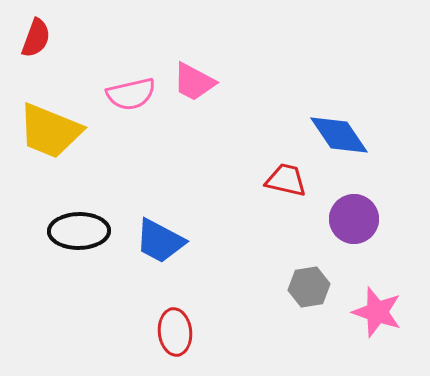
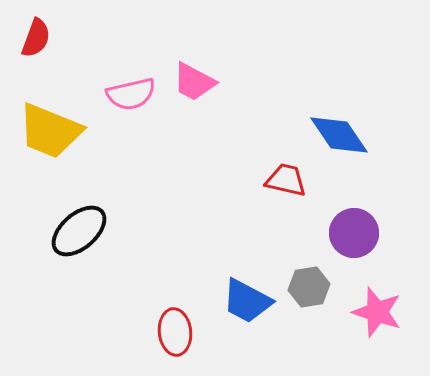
purple circle: moved 14 px down
black ellipse: rotated 40 degrees counterclockwise
blue trapezoid: moved 87 px right, 60 px down
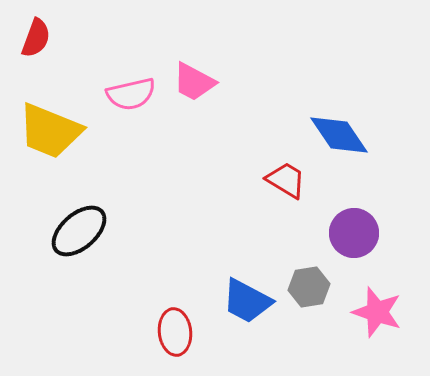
red trapezoid: rotated 18 degrees clockwise
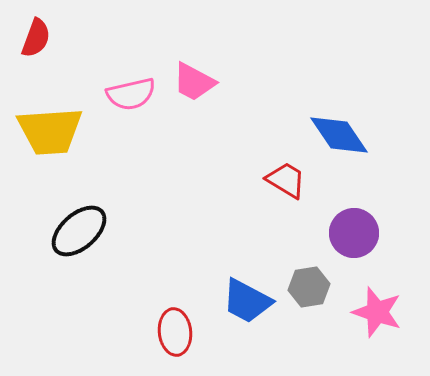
yellow trapezoid: rotated 26 degrees counterclockwise
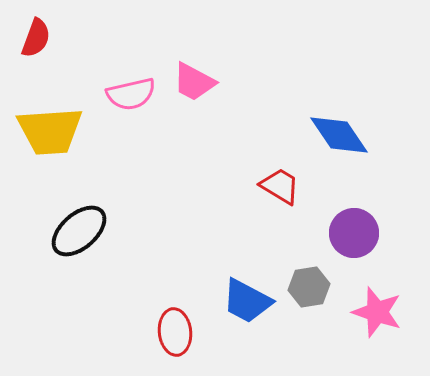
red trapezoid: moved 6 px left, 6 px down
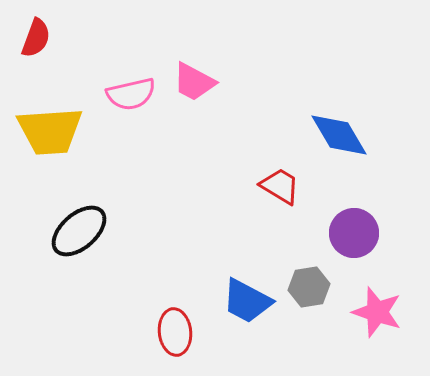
blue diamond: rotated 4 degrees clockwise
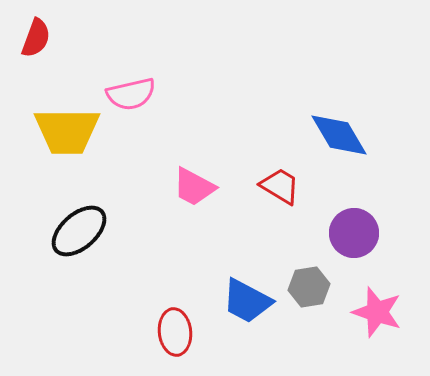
pink trapezoid: moved 105 px down
yellow trapezoid: moved 17 px right; rotated 4 degrees clockwise
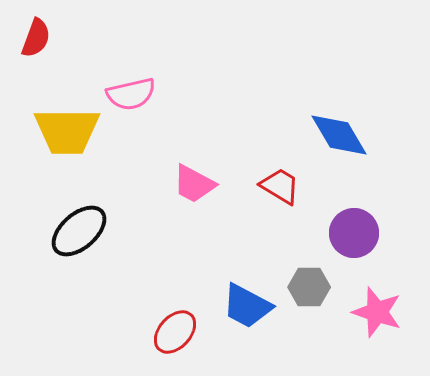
pink trapezoid: moved 3 px up
gray hexagon: rotated 9 degrees clockwise
blue trapezoid: moved 5 px down
red ellipse: rotated 48 degrees clockwise
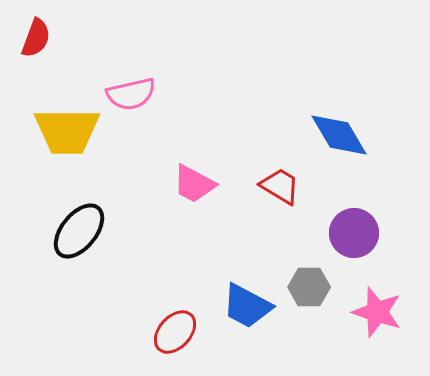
black ellipse: rotated 10 degrees counterclockwise
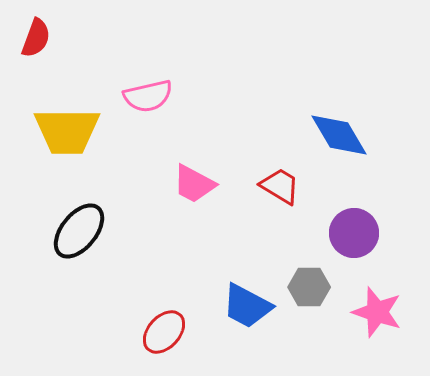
pink semicircle: moved 17 px right, 2 px down
red ellipse: moved 11 px left
